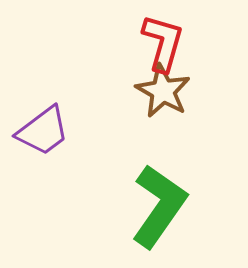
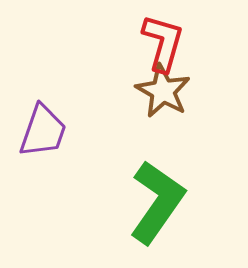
purple trapezoid: rotated 34 degrees counterclockwise
green L-shape: moved 2 px left, 4 px up
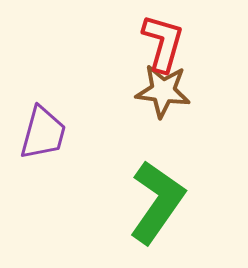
brown star: rotated 22 degrees counterclockwise
purple trapezoid: moved 2 px down; rotated 4 degrees counterclockwise
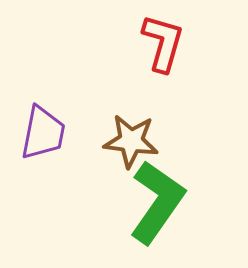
brown star: moved 32 px left, 50 px down
purple trapezoid: rotated 4 degrees counterclockwise
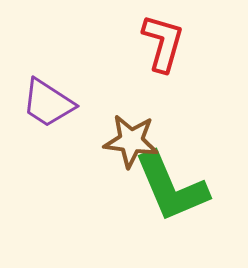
purple trapezoid: moved 5 px right, 30 px up; rotated 112 degrees clockwise
green L-shape: moved 14 px right, 15 px up; rotated 122 degrees clockwise
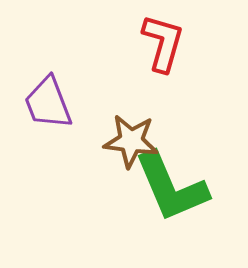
purple trapezoid: rotated 36 degrees clockwise
